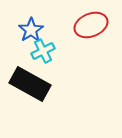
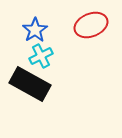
blue star: moved 4 px right
cyan cross: moved 2 px left, 5 px down
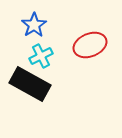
red ellipse: moved 1 px left, 20 px down
blue star: moved 1 px left, 5 px up
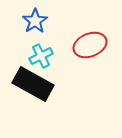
blue star: moved 1 px right, 4 px up
black rectangle: moved 3 px right
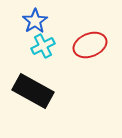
cyan cross: moved 2 px right, 10 px up
black rectangle: moved 7 px down
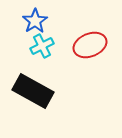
cyan cross: moved 1 px left
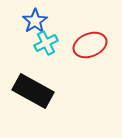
cyan cross: moved 4 px right, 3 px up
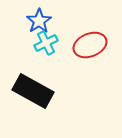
blue star: moved 4 px right
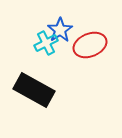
blue star: moved 21 px right, 9 px down
black rectangle: moved 1 px right, 1 px up
